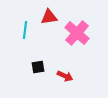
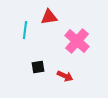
pink cross: moved 8 px down
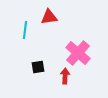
pink cross: moved 1 px right, 12 px down
red arrow: rotated 112 degrees counterclockwise
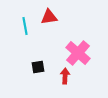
cyan line: moved 4 px up; rotated 18 degrees counterclockwise
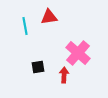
red arrow: moved 1 px left, 1 px up
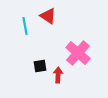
red triangle: moved 1 px left, 1 px up; rotated 42 degrees clockwise
black square: moved 2 px right, 1 px up
red arrow: moved 6 px left
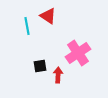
cyan line: moved 2 px right
pink cross: rotated 15 degrees clockwise
